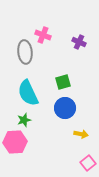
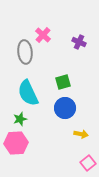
pink cross: rotated 21 degrees clockwise
green star: moved 4 px left, 1 px up
pink hexagon: moved 1 px right, 1 px down
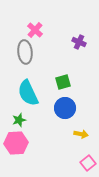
pink cross: moved 8 px left, 5 px up
green star: moved 1 px left, 1 px down
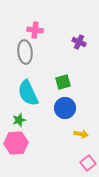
pink cross: rotated 35 degrees counterclockwise
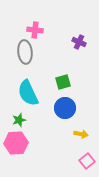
pink square: moved 1 px left, 2 px up
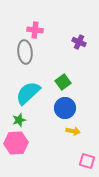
green square: rotated 21 degrees counterclockwise
cyan semicircle: rotated 72 degrees clockwise
yellow arrow: moved 8 px left, 3 px up
pink square: rotated 35 degrees counterclockwise
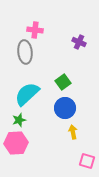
cyan semicircle: moved 1 px left, 1 px down
yellow arrow: moved 1 px down; rotated 112 degrees counterclockwise
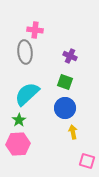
purple cross: moved 9 px left, 14 px down
green square: moved 2 px right; rotated 35 degrees counterclockwise
green star: rotated 16 degrees counterclockwise
pink hexagon: moved 2 px right, 1 px down
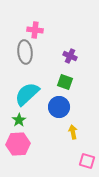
blue circle: moved 6 px left, 1 px up
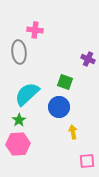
gray ellipse: moved 6 px left
purple cross: moved 18 px right, 3 px down
pink square: rotated 21 degrees counterclockwise
